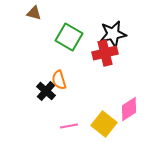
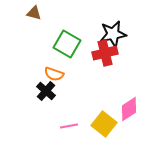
green square: moved 2 px left, 7 px down
orange semicircle: moved 5 px left, 6 px up; rotated 54 degrees counterclockwise
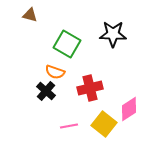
brown triangle: moved 4 px left, 2 px down
black star: rotated 12 degrees clockwise
red cross: moved 15 px left, 35 px down
orange semicircle: moved 1 px right, 2 px up
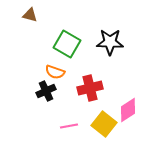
black star: moved 3 px left, 8 px down
black cross: rotated 24 degrees clockwise
pink diamond: moved 1 px left, 1 px down
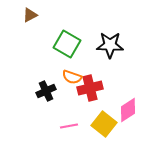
brown triangle: rotated 42 degrees counterclockwise
black star: moved 3 px down
orange semicircle: moved 17 px right, 5 px down
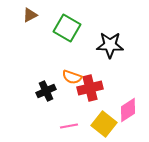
green square: moved 16 px up
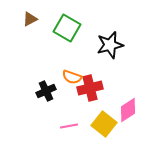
brown triangle: moved 4 px down
black star: rotated 16 degrees counterclockwise
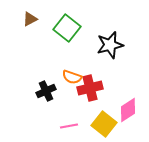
green square: rotated 8 degrees clockwise
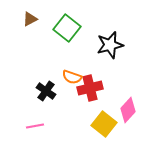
black cross: rotated 30 degrees counterclockwise
pink diamond: rotated 15 degrees counterclockwise
pink line: moved 34 px left
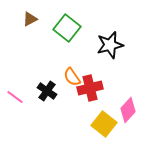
orange semicircle: rotated 36 degrees clockwise
black cross: moved 1 px right
pink line: moved 20 px left, 29 px up; rotated 48 degrees clockwise
